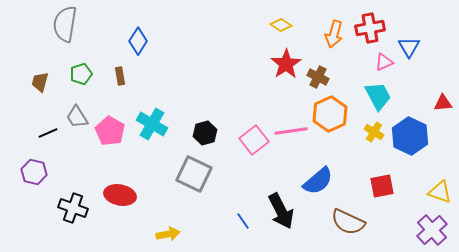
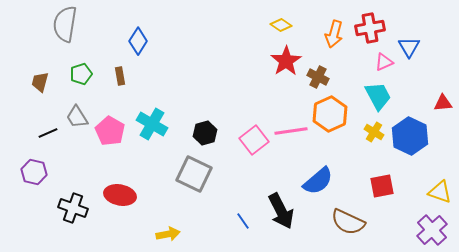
red star: moved 3 px up
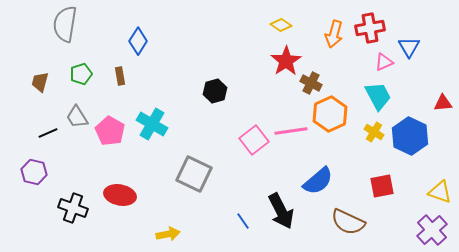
brown cross: moved 7 px left, 6 px down
black hexagon: moved 10 px right, 42 px up
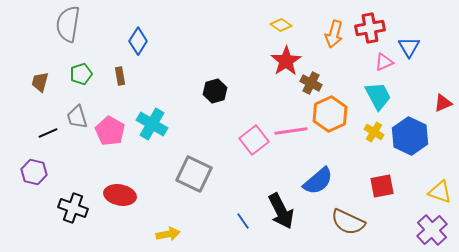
gray semicircle: moved 3 px right
red triangle: rotated 18 degrees counterclockwise
gray trapezoid: rotated 15 degrees clockwise
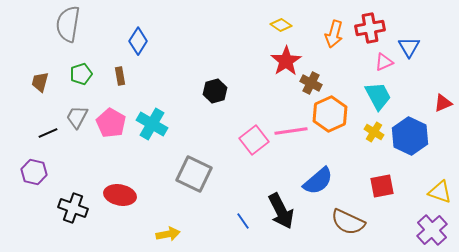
gray trapezoid: rotated 45 degrees clockwise
pink pentagon: moved 1 px right, 8 px up
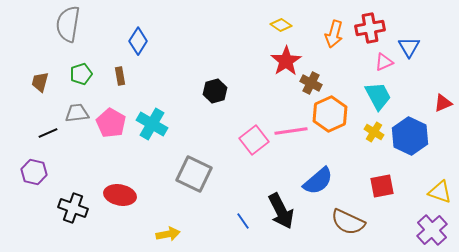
gray trapezoid: moved 4 px up; rotated 55 degrees clockwise
